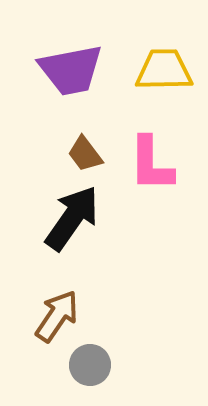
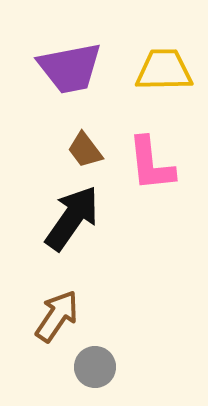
purple trapezoid: moved 1 px left, 2 px up
brown trapezoid: moved 4 px up
pink L-shape: rotated 6 degrees counterclockwise
gray circle: moved 5 px right, 2 px down
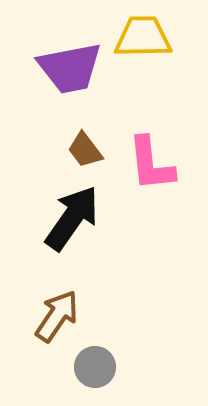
yellow trapezoid: moved 21 px left, 33 px up
